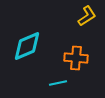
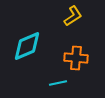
yellow L-shape: moved 14 px left
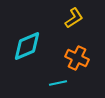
yellow L-shape: moved 1 px right, 2 px down
orange cross: moved 1 px right; rotated 20 degrees clockwise
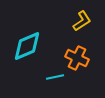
yellow L-shape: moved 8 px right, 3 px down
cyan line: moved 3 px left, 6 px up
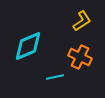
cyan diamond: moved 1 px right
orange cross: moved 3 px right, 1 px up
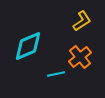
orange cross: rotated 25 degrees clockwise
cyan line: moved 1 px right, 3 px up
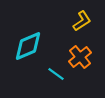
cyan line: rotated 48 degrees clockwise
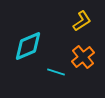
orange cross: moved 3 px right
cyan line: moved 2 px up; rotated 18 degrees counterclockwise
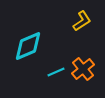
orange cross: moved 12 px down
cyan line: rotated 42 degrees counterclockwise
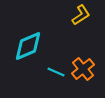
yellow L-shape: moved 1 px left, 6 px up
cyan line: rotated 48 degrees clockwise
